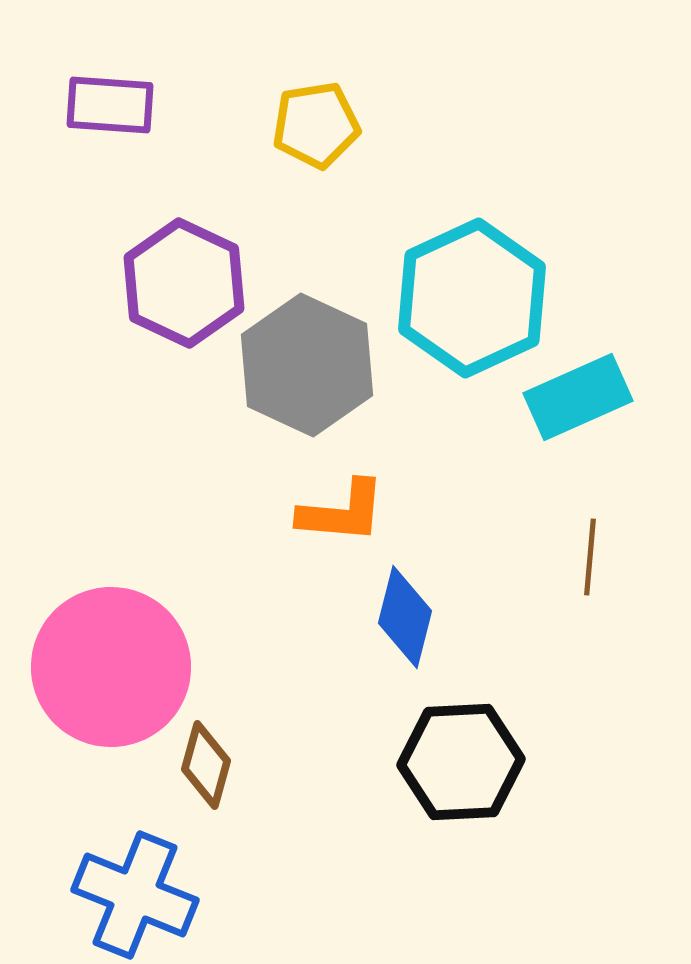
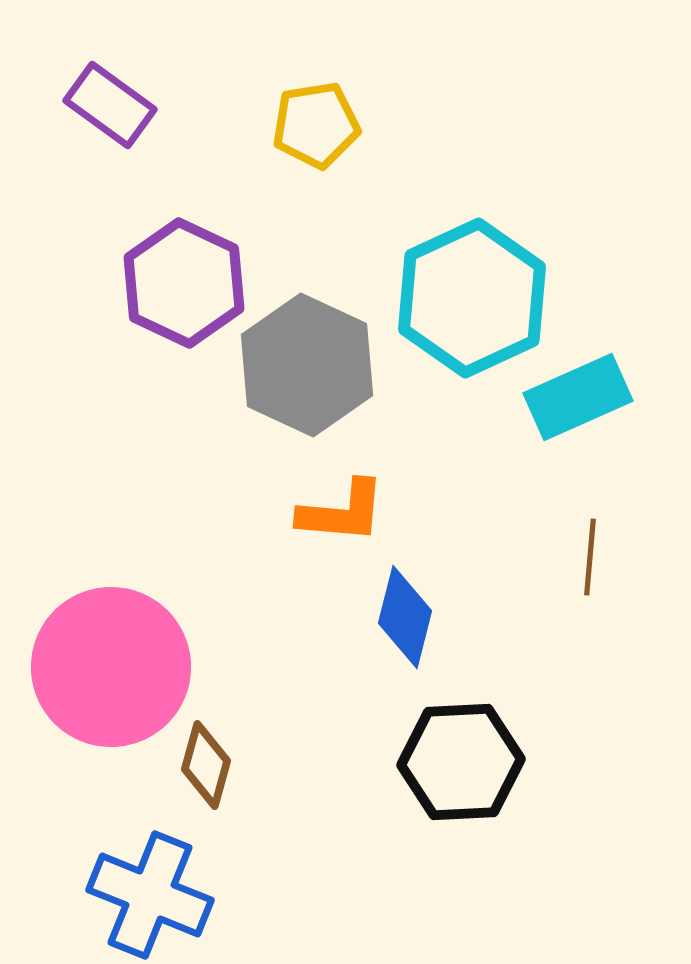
purple rectangle: rotated 32 degrees clockwise
blue cross: moved 15 px right
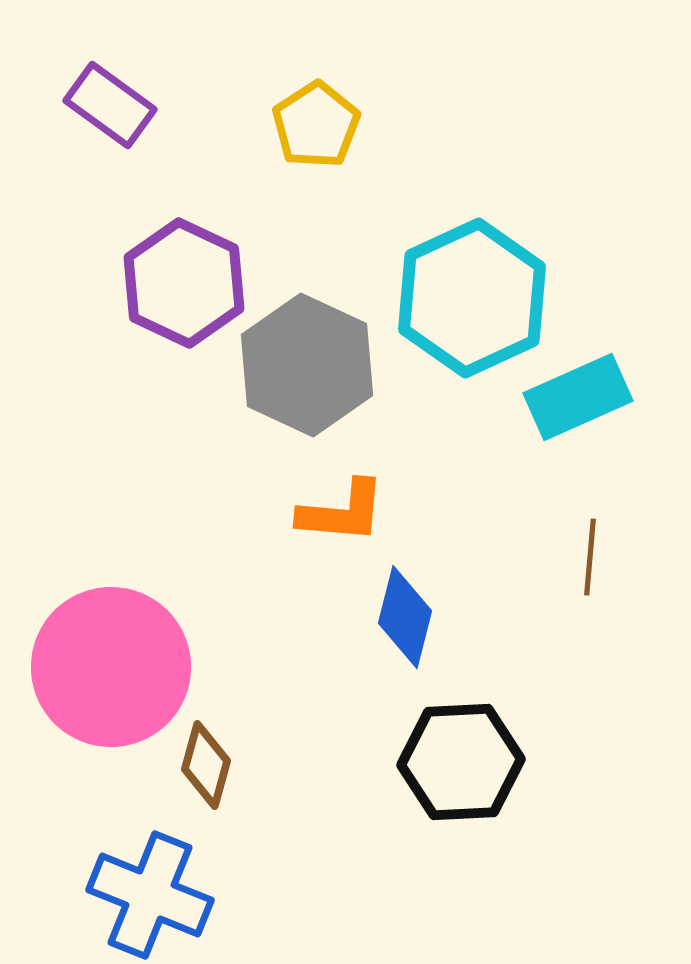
yellow pentagon: rotated 24 degrees counterclockwise
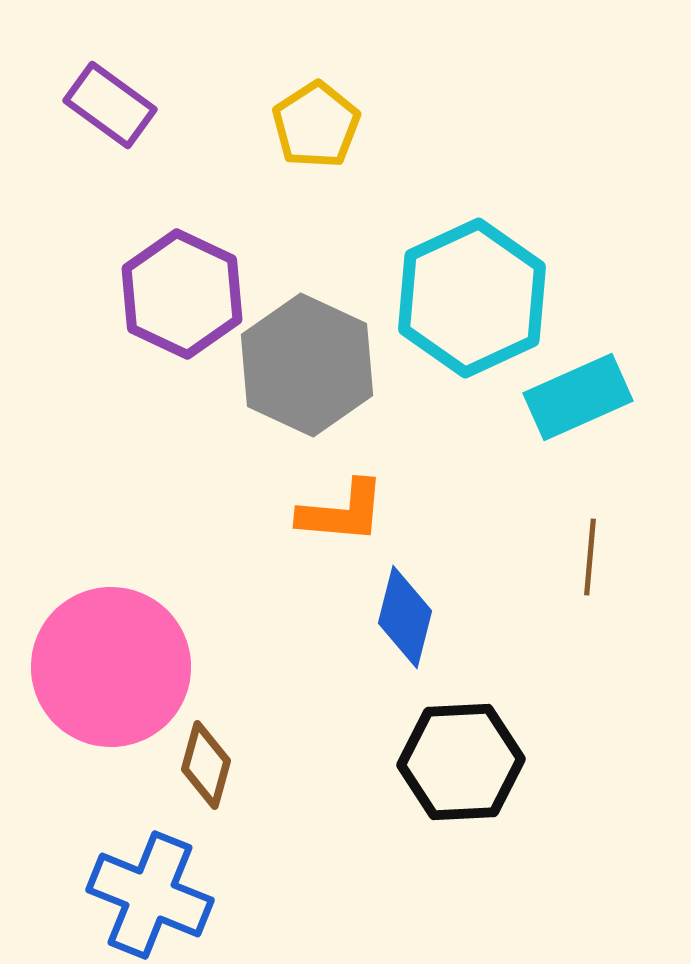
purple hexagon: moved 2 px left, 11 px down
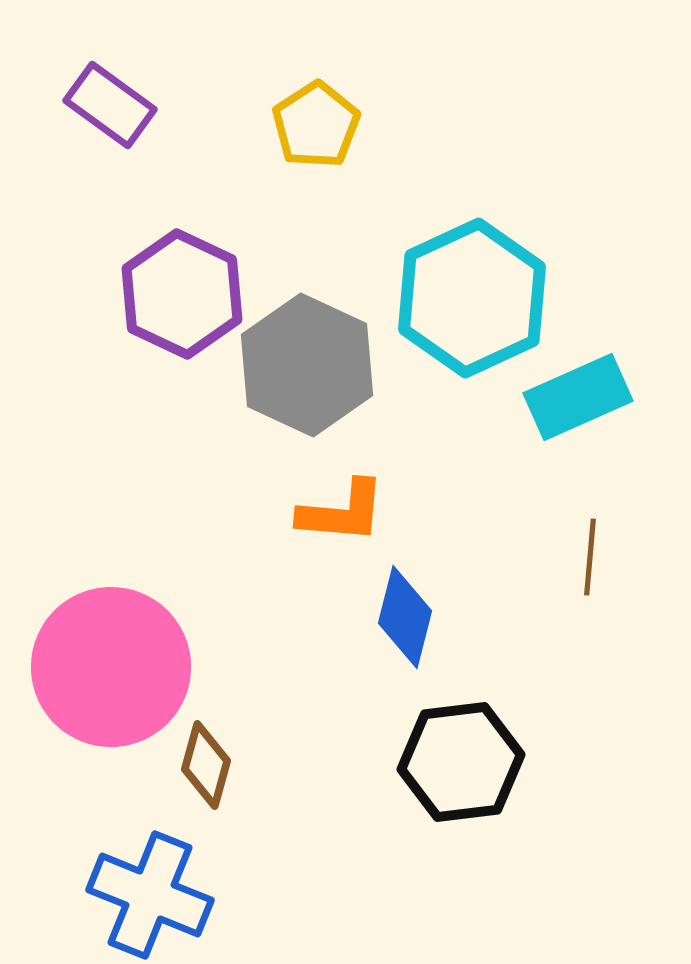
black hexagon: rotated 4 degrees counterclockwise
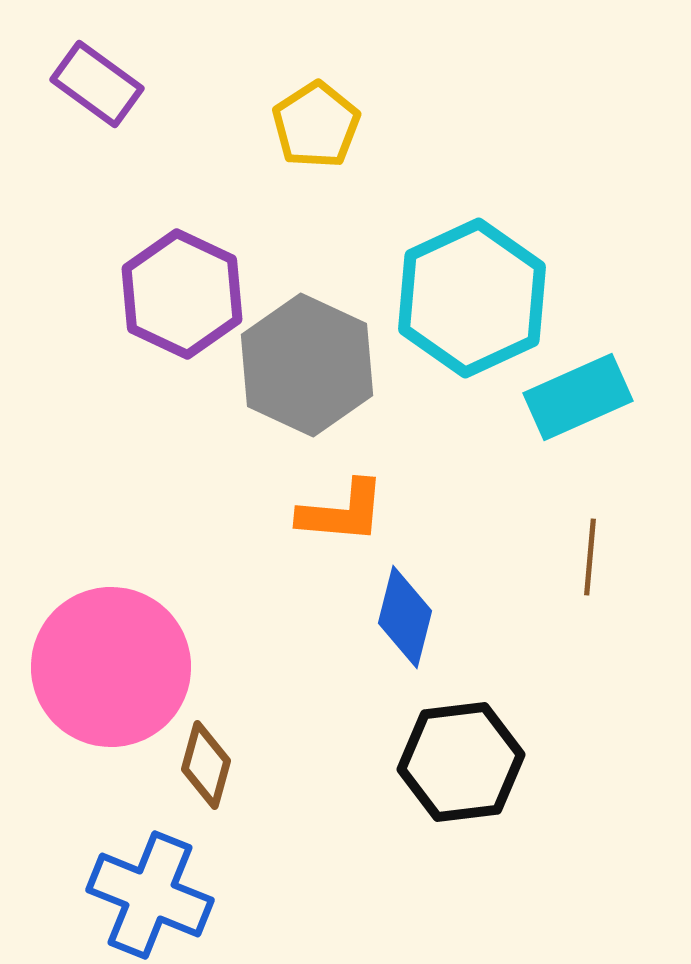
purple rectangle: moved 13 px left, 21 px up
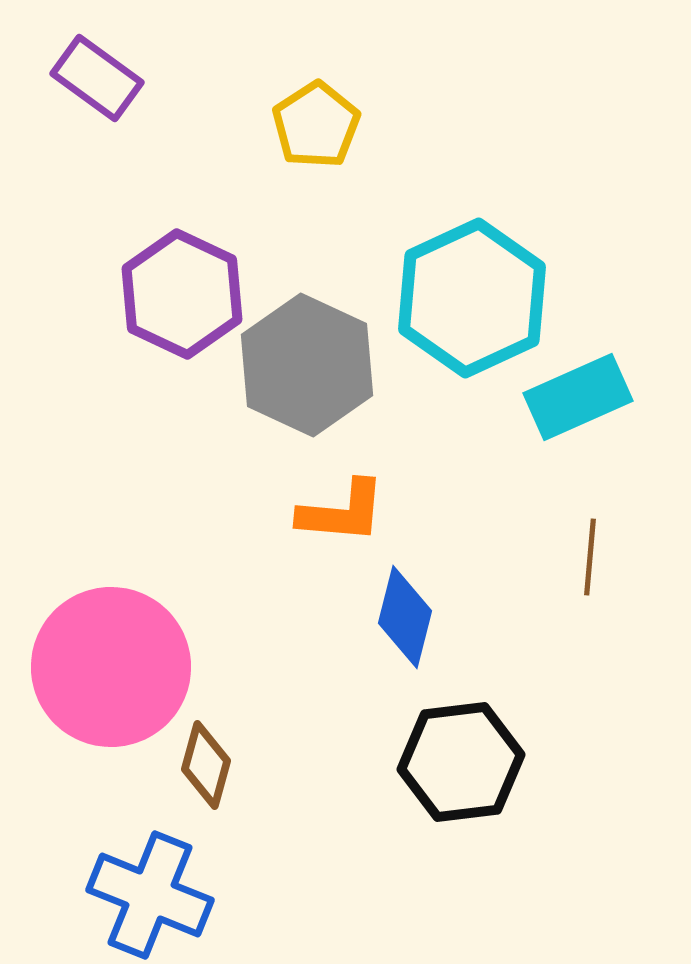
purple rectangle: moved 6 px up
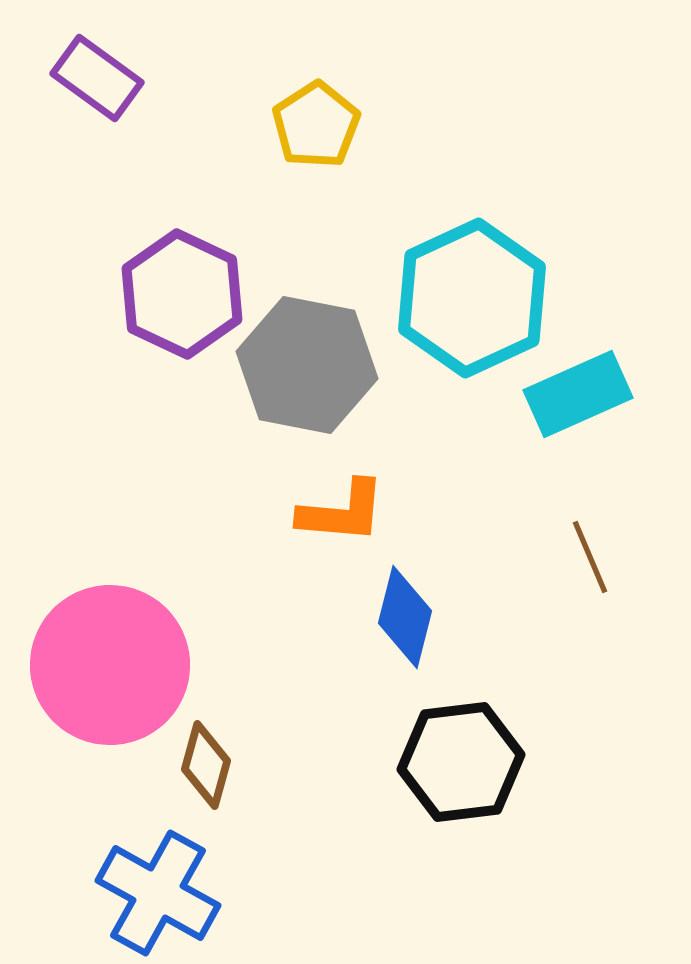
gray hexagon: rotated 14 degrees counterclockwise
cyan rectangle: moved 3 px up
brown line: rotated 28 degrees counterclockwise
pink circle: moved 1 px left, 2 px up
blue cross: moved 8 px right, 2 px up; rotated 7 degrees clockwise
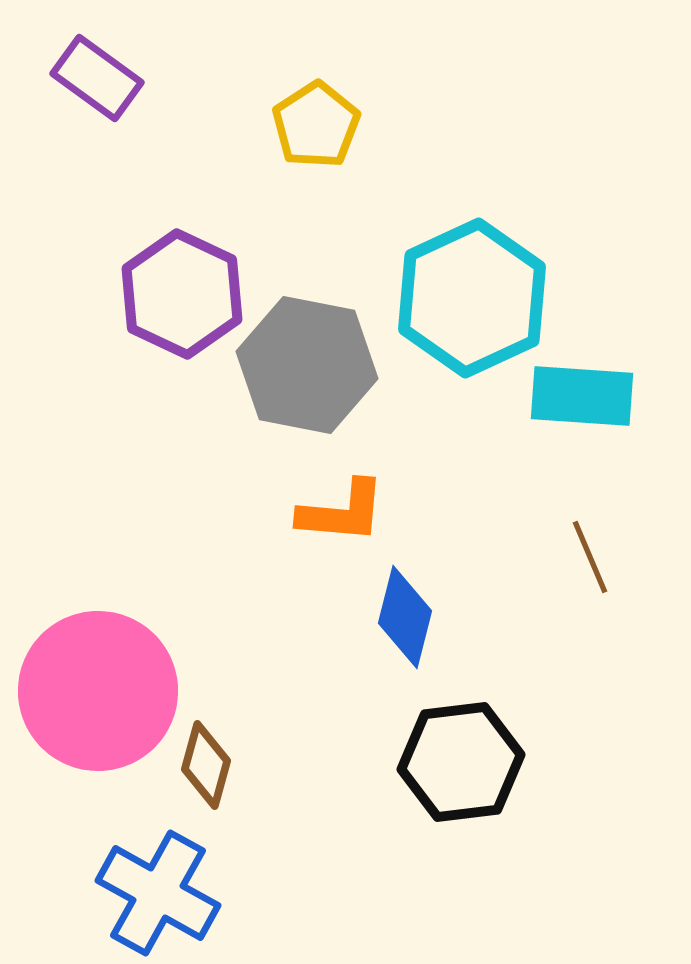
cyan rectangle: moved 4 px right, 2 px down; rotated 28 degrees clockwise
pink circle: moved 12 px left, 26 px down
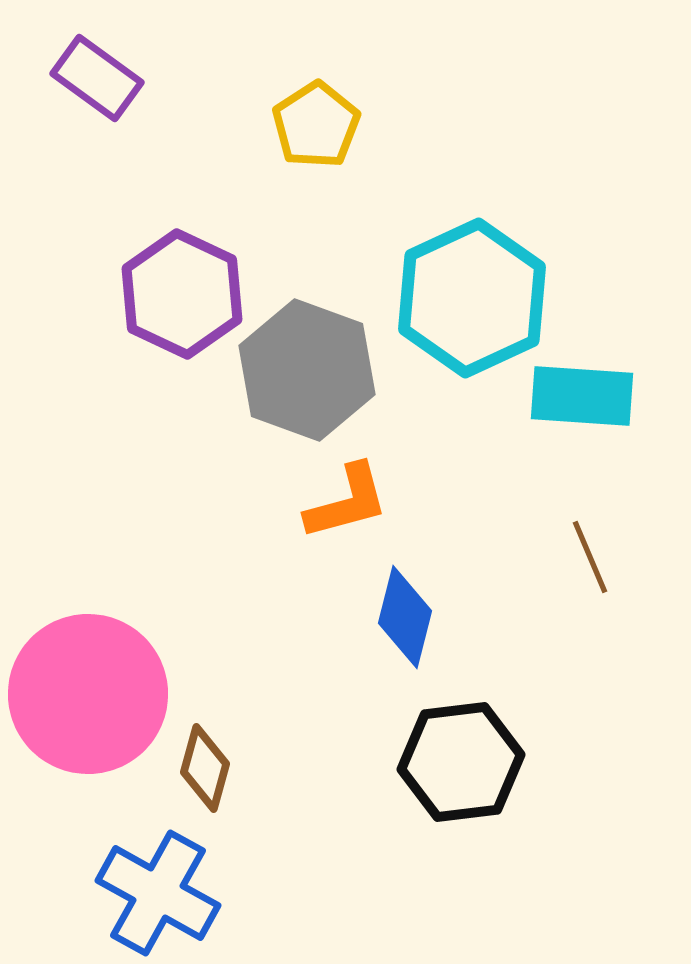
gray hexagon: moved 5 px down; rotated 9 degrees clockwise
orange L-shape: moved 5 px right, 10 px up; rotated 20 degrees counterclockwise
pink circle: moved 10 px left, 3 px down
brown diamond: moved 1 px left, 3 px down
